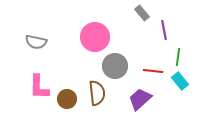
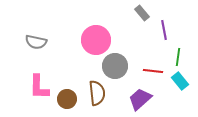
pink circle: moved 1 px right, 3 px down
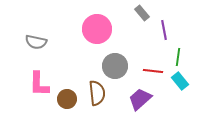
pink circle: moved 1 px right, 11 px up
pink L-shape: moved 3 px up
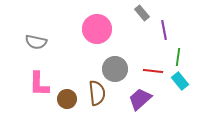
gray circle: moved 3 px down
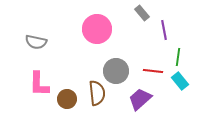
gray circle: moved 1 px right, 2 px down
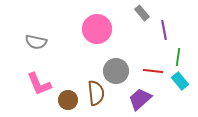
pink L-shape: rotated 24 degrees counterclockwise
brown semicircle: moved 1 px left
brown circle: moved 1 px right, 1 px down
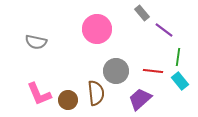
purple line: rotated 42 degrees counterclockwise
pink L-shape: moved 10 px down
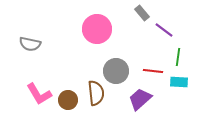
gray semicircle: moved 6 px left, 2 px down
cyan rectangle: moved 1 px left, 1 px down; rotated 48 degrees counterclockwise
pink L-shape: rotated 8 degrees counterclockwise
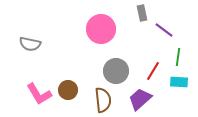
gray rectangle: rotated 28 degrees clockwise
pink circle: moved 4 px right
red line: rotated 66 degrees counterclockwise
brown semicircle: moved 7 px right, 7 px down
brown circle: moved 10 px up
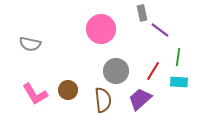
purple line: moved 4 px left
pink L-shape: moved 4 px left
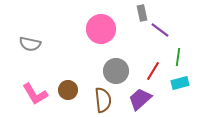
cyan rectangle: moved 1 px right, 1 px down; rotated 18 degrees counterclockwise
